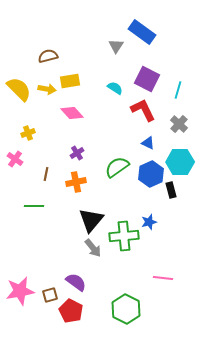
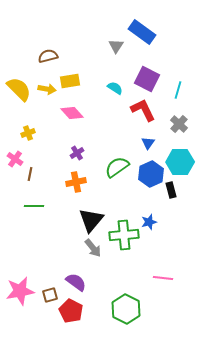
blue triangle: rotated 40 degrees clockwise
brown line: moved 16 px left
green cross: moved 1 px up
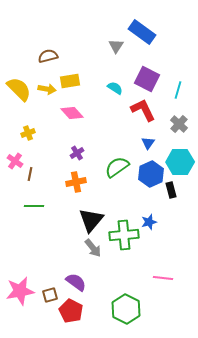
pink cross: moved 2 px down
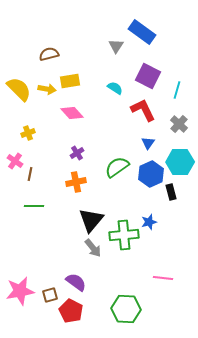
brown semicircle: moved 1 px right, 2 px up
purple square: moved 1 px right, 3 px up
cyan line: moved 1 px left
black rectangle: moved 2 px down
green hexagon: rotated 24 degrees counterclockwise
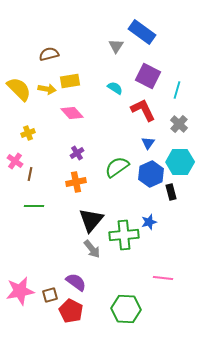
gray arrow: moved 1 px left, 1 px down
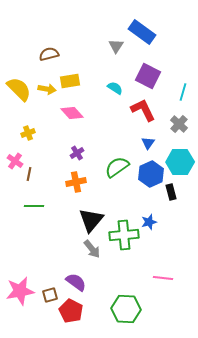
cyan line: moved 6 px right, 2 px down
brown line: moved 1 px left
